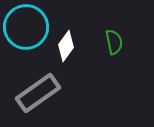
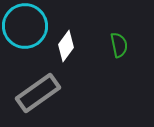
cyan circle: moved 1 px left, 1 px up
green semicircle: moved 5 px right, 3 px down
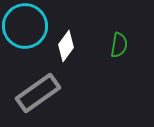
green semicircle: rotated 20 degrees clockwise
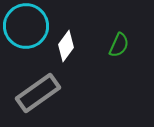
cyan circle: moved 1 px right
green semicircle: rotated 15 degrees clockwise
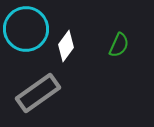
cyan circle: moved 3 px down
